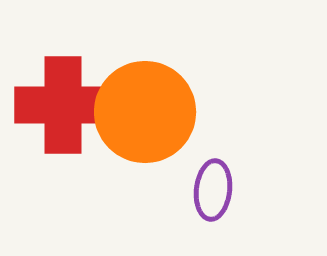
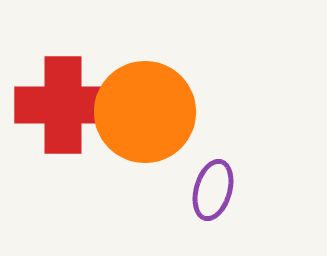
purple ellipse: rotated 10 degrees clockwise
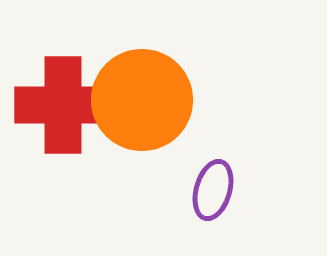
orange circle: moved 3 px left, 12 px up
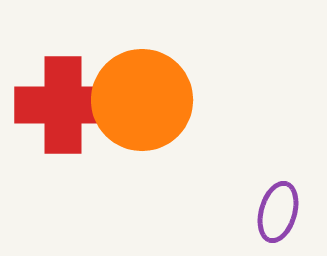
purple ellipse: moved 65 px right, 22 px down
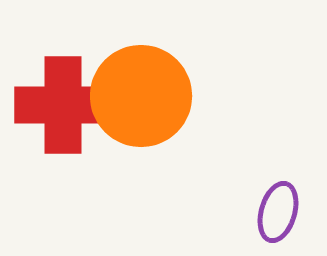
orange circle: moved 1 px left, 4 px up
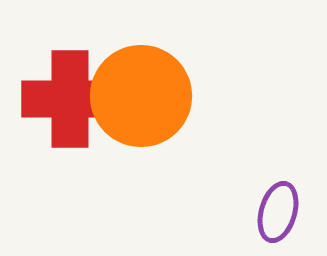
red cross: moved 7 px right, 6 px up
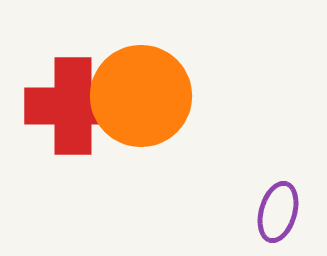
red cross: moved 3 px right, 7 px down
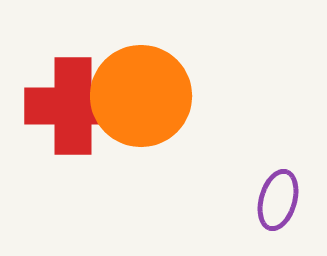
purple ellipse: moved 12 px up
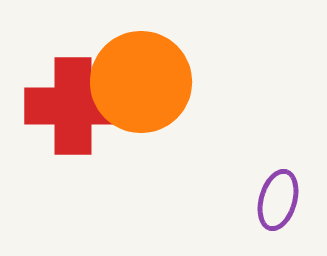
orange circle: moved 14 px up
